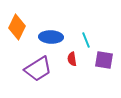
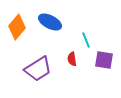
orange diamond: rotated 15 degrees clockwise
blue ellipse: moved 1 px left, 15 px up; rotated 25 degrees clockwise
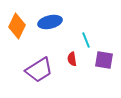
blue ellipse: rotated 40 degrees counterclockwise
orange diamond: moved 1 px up; rotated 15 degrees counterclockwise
purple trapezoid: moved 1 px right, 1 px down
